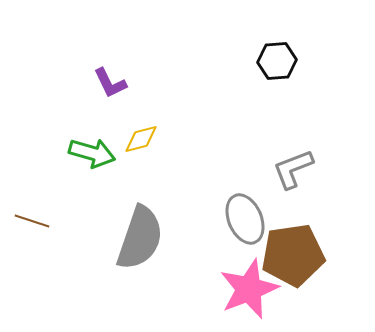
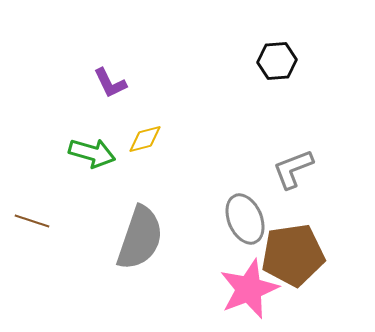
yellow diamond: moved 4 px right
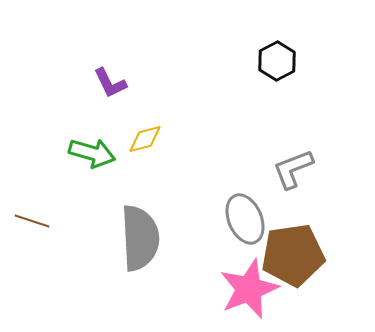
black hexagon: rotated 24 degrees counterclockwise
gray semicircle: rotated 22 degrees counterclockwise
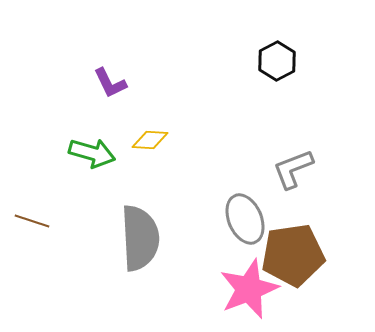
yellow diamond: moved 5 px right, 1 px down; rotated 18 degrees clockwise
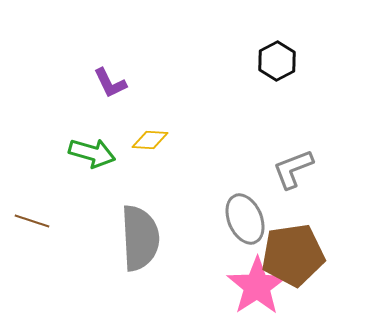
pink star: moved 8 px right, 3 px up; rotated 12 degrees counterclockwise
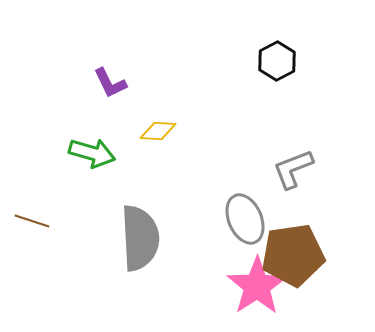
yellow diamond: moved 8 px right, 9 px up
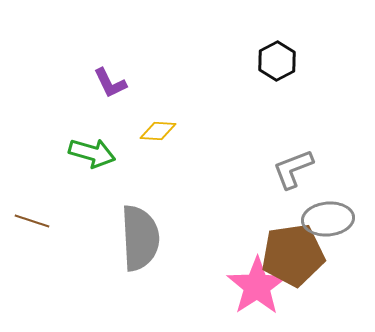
gray ellipse: moved 83 px right; rotated 72 degrees counterclockwise
